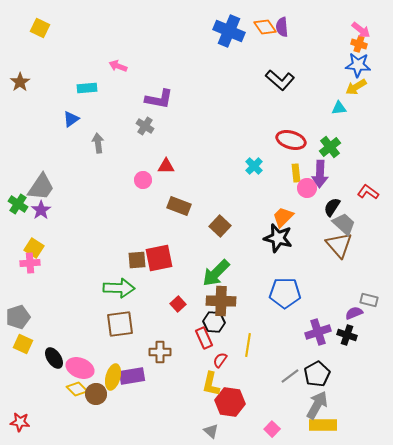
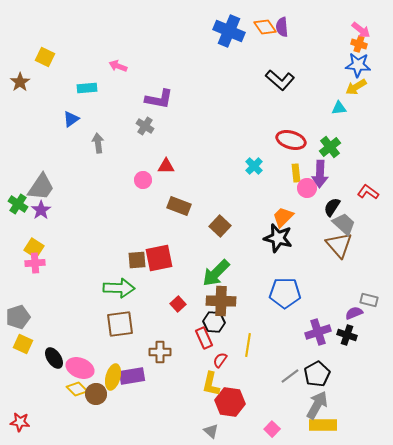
yellow square at (40, 28): moved 5 px right, 29 px down
pink cross at (30, 263): moved 5 px right
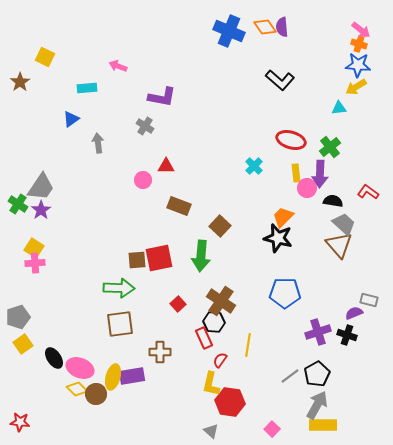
purple L-shape at (159, 99): moved 3 px right, 2 px up
black semicircle at (332, 207): moved 1 px right, 6 px up; rotated 66 degrees clockwise
green arrow at (216, 273): moved 15 px left, 17 px up; rotated 40 degrees counterclockwise
brown cross at (221, 301): rotated 32 degrees clockwise
yellow square at (23, 344): rotated 30 degrees clockwise
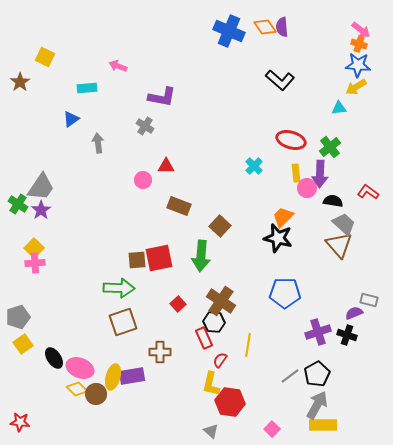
yellow square at (34, 248): rotated 12 degrees clockwise
brown square at (120, 324): moved 3 px right, 2 px up; rotated 12 degrees counterclockwise
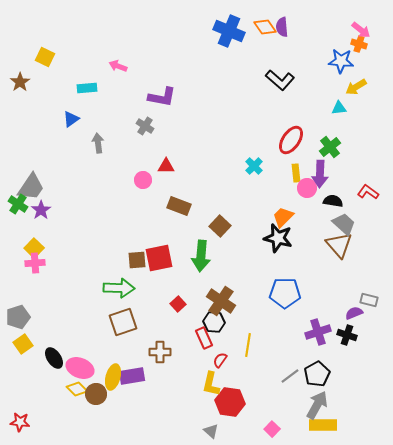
blue star at (358, 65): moved 17 px left, 4 px up
red ellipse at (291, 140): rotated 72 degrees counterclockwise
gray trapezoid at (41, 187): moved 10 px left
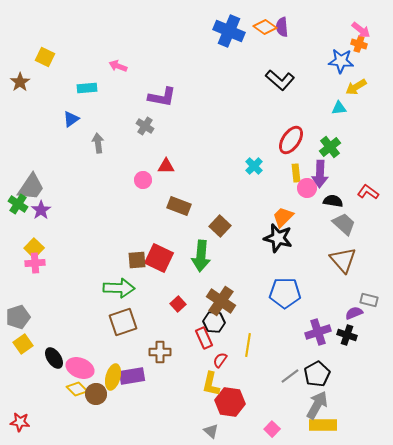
orange diamond at (265, 27): rotated 20 degrees counterclockwise
brown triangle at (339, 245): moved 4 px right, 15 px down
red square at (159, 258): rotated 36 degrees clockwise
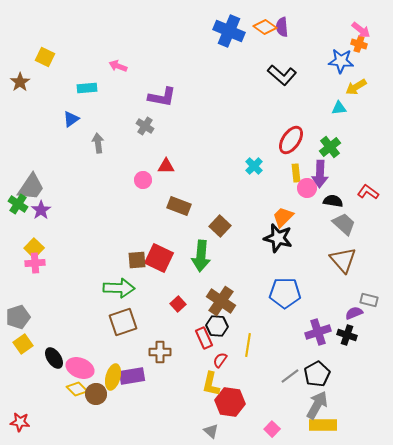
black L-shape at (280, 80): moved 2 px right, 5 px up
black hexagon at (214, 322): moved 3 px right, 4 px down
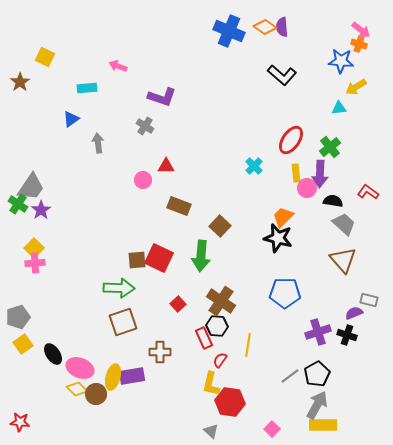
purple L-shape at (162, 97): rotated 8 degrees clockwise
black ellipse at (54, 358): moved 1 px left, 4 px up
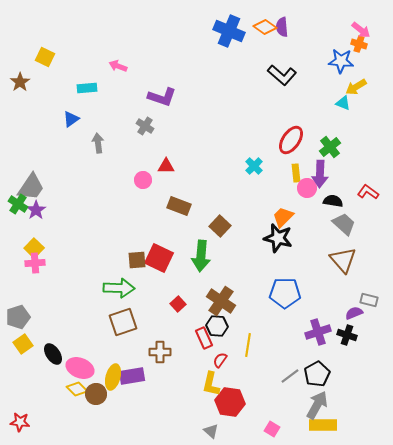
cyan triangle at (339, 108): moved 4 px right, 5 px up; rotated 28 degrees clockwise
purple star at (41, 210): moved 5 px left
pink square at (272, 429): rotated 14 degrees counterclockwise
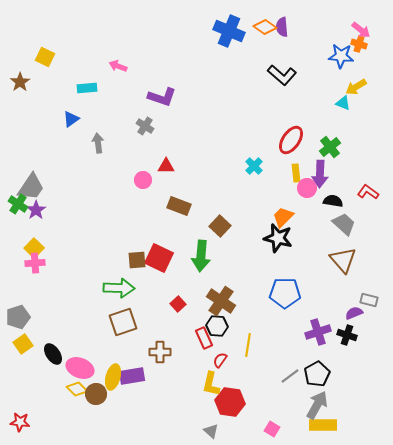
blue star at (341, 61): moved 5 px up
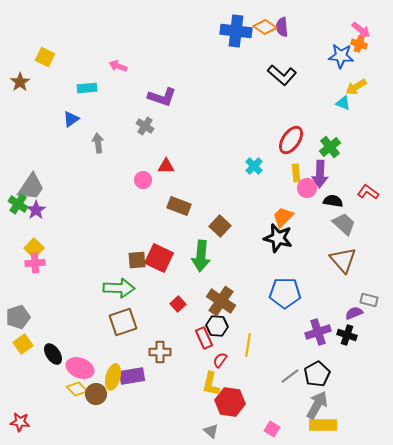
blue cross at (229, 31): moved 7 px right; rotated 16 degrees counterclockwise
